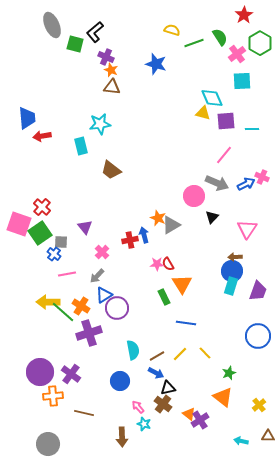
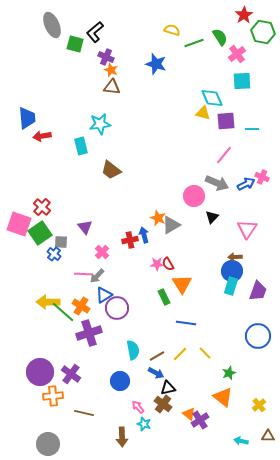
green hexagon at (260, 43): moved 3 px right, 11 px up; rotated 20 degrees counterclockwise
pink line at (67, 274): moved 16 px right; rotated 12 degrees clockwise
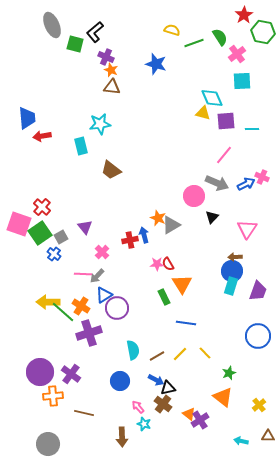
gray square at (61, 242): moved 5 px up; rotated 32 degrees counterclockwise
blue arrow at (156, 373): moved 7 px down
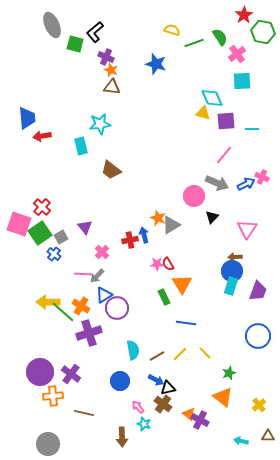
purple cross at (200, 420): rotated 30 degrees counterclockwise
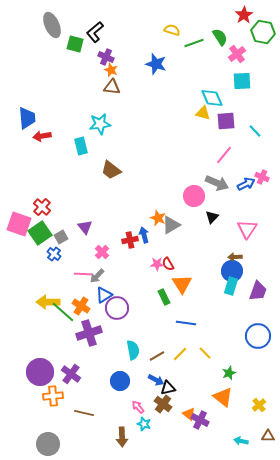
cyan line at (252, 129): moved 3 px right, 2 px down; rotated 48 degrees clockwise
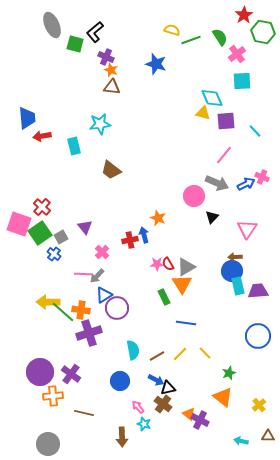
green line at (194, 43): moved 3 px left, 3 px up
cyan rectangle at (81, 146): moved 7 px left
gray triangle at (171, 225): moved 15 px right, 42 px down
cyan rectangle at (231, 286): moved 7 px right; rotated 30 degrees counterclockwise
purple trapezoid at (258, 291): rotated 115 degrees counterclockwise
orange cross at (81, 306): moved 4 px down; rotated 24 degrees counterclockwise
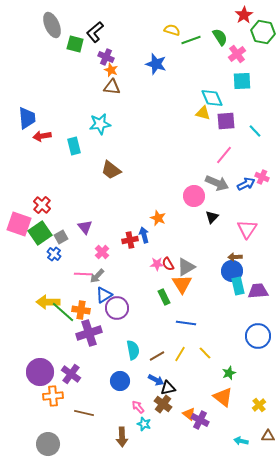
red cross at (42, 207): moved 2 px up
yellow line at (180, 354): rotated 14 degrees counterclockwise
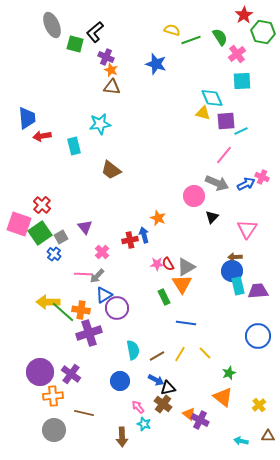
cyan line at (255, 131): moved 14 px left; rotated 72 degrees counterclockwise
gray circle at (48, 444): moved 6 px right, 14 px up
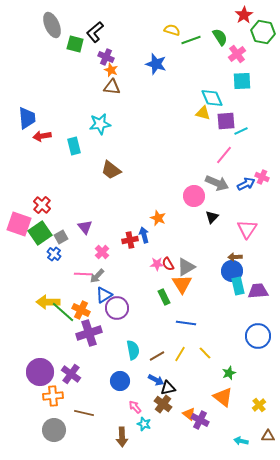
orange cross at (81, 310): rotated 18 degrees clockwise
pink arrow at (138, 407): moved 3 px left
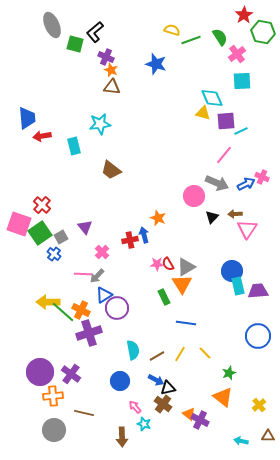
brown arrow at (235, 257): moved 43 px up
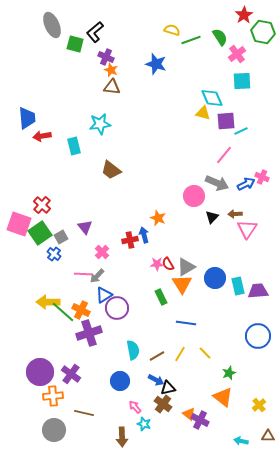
blue circle at (232, 271): moved 17 px left, 7 px down
green rectangle at (164, 297): moved 3 px left
